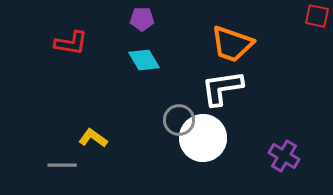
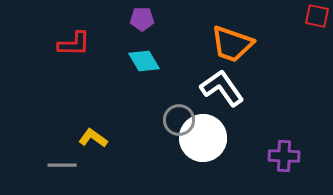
red L-shape: moved 3 px right, 1 px down; rotated 8 degrees counterclockwise
cyan diamond: moved 1 px down
white L-shape: rotated 63 degrees clockwise
purple cross: rotated 28 degrees counterclockwise
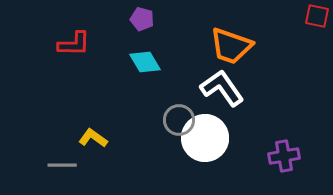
purple pentagon: rotated 15 degrees clockwise
orange trapezoid: moved 1 px left, 2 px down
cyan diamond: moved 1 px right, 1 px down
white circle: moved 2 px right
purple cross: rotated 12 degrees counterclockwise
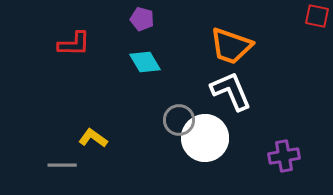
white L-shape: moved 9 px right, 3 px down; rotated 12 degrees clockwise
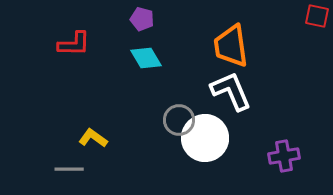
orange trapezoid: rotated 63 degrees clockwise
cyan diamond: moved 1 px right, 4 px up
gray line: moved 7 px right, 4 px down
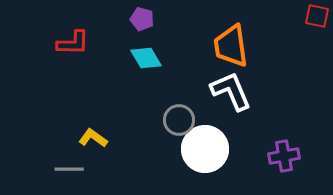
red L-shape: moved 1 px left, 1 px up
white circle: moved 11 px down
